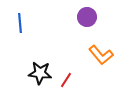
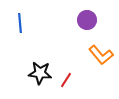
purple circle: moved 3 px down
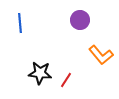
purple circle: moved 7 px left
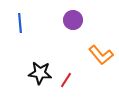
purple circle: moved 7 px left
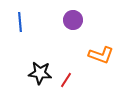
blue line: moved 1 px up
orange L-shape: rotated 30 degrees counterclockwise
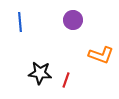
red line: rotated 14 degrees counterclockwise
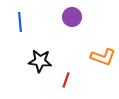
purple circle: moved 1 px left, 3 px up
orange L-shape: moved 2 px right, 2 px down
black star: moved 12 px up
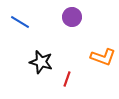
blue line: rotated 54 degrees counterclockwise
black star: moved 1 px right, 1 px down; rotated 10 degrees clockwise
red line: moved 1 px right, 1 px up
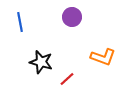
blue line: rotated 48 degrees clockwise
red line: rotated 28 degrees clockwise
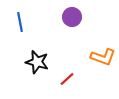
black star: moved 4 px left
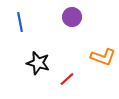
black star: moved 1 px right, 1 px down
